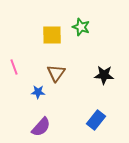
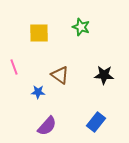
yellow square: moved 13 px left, 2 px up
brown triangle: moved 4 px right, 2 px down; rotated 30 degrees counterclockwise
blue rectangle: moved 2 px down
purple semicircle: moved 6 px right, 1 px up
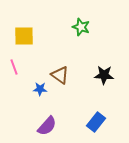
yellow square: moved 15 px left, 3 px down
blue star: moved 2 px right, 3 px up
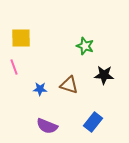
green star: moved 4 px right, 19 px down
yellow square: moved 3 px left, 2 px down
brown triangle: moved 9 px right, 10 px down; rotated 18 degrees counterclockwise
blue rectangle: moved 3 px left
purple semicircle: rotated 70 degrees clockwise
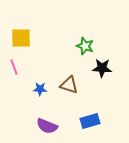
black star: moved 2 px left, 7 px up
blue rectangle: moved 3 px left, 1 px up; rotated 36 degrees clockwise
